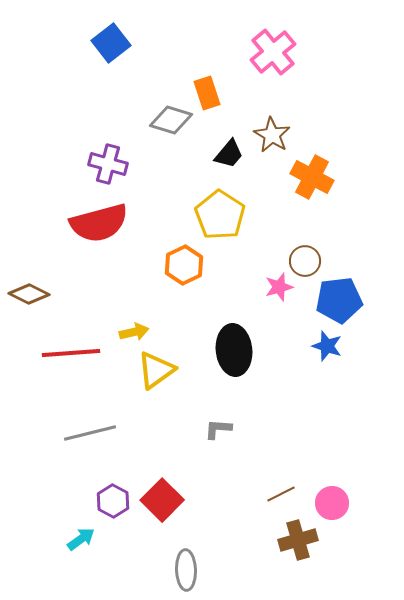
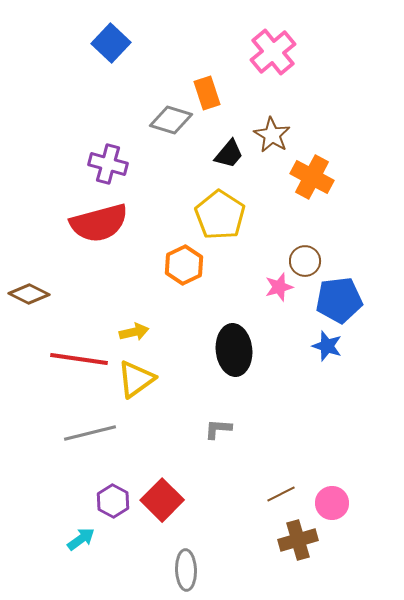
blue square: rotated 9 degrees counterclockwise
red line: moved 8 px right, 6 px down; rotated 12 degrees clockwise
yellow triangle: moved 20 px left, 9 px down
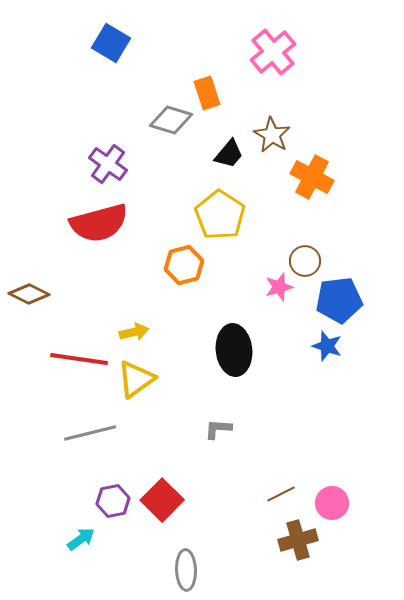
blue square: rotated 12 degrees counterclockwise
purple cross: rotated 21 degrees clockwise
orange hexagon: rotated 12 degrees clockwise
purple hexagon: rotated 20 degrees clockwise
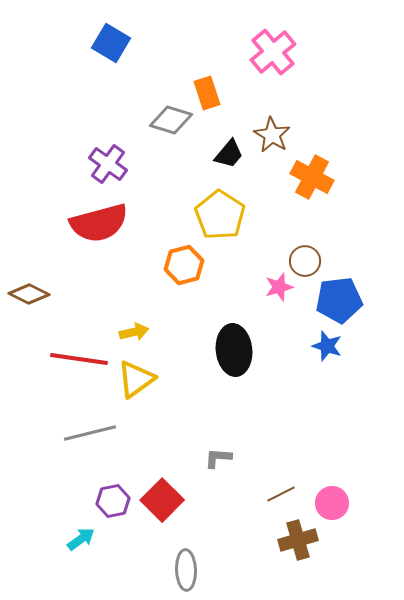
gray L-shape: moved 29 px down
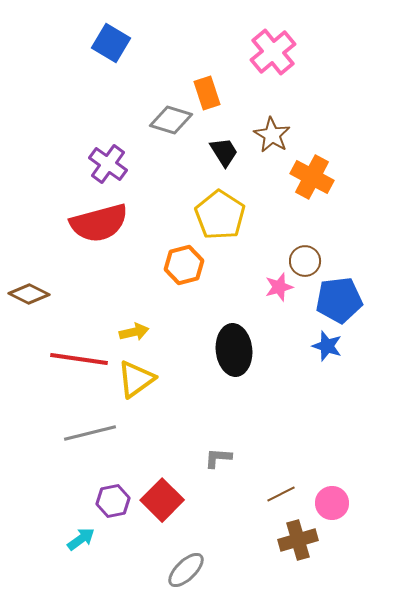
black trapezoid: moved 5 px left, 2 px up; rotated 72 degrees counterclockwise
gray ellipse: rotated 48 degrees clockwise
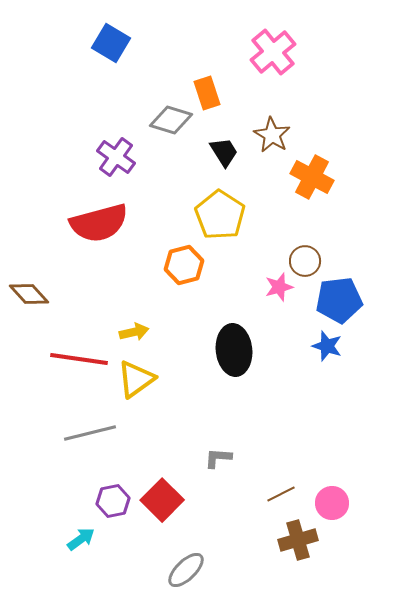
purple cross: moved 8 px right, 7 px up
brown diamond: rotated 21 degrees clockwise
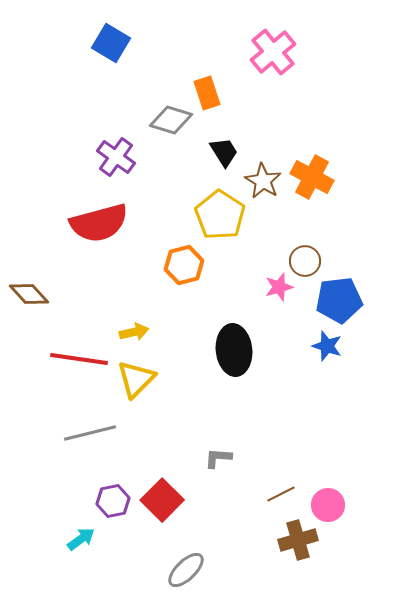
brown star: moved 9 px left, 46 px down
yellow triangle: rotated 9 degrees counterclockwise
pink circle: moved 4 px left, 2 px down
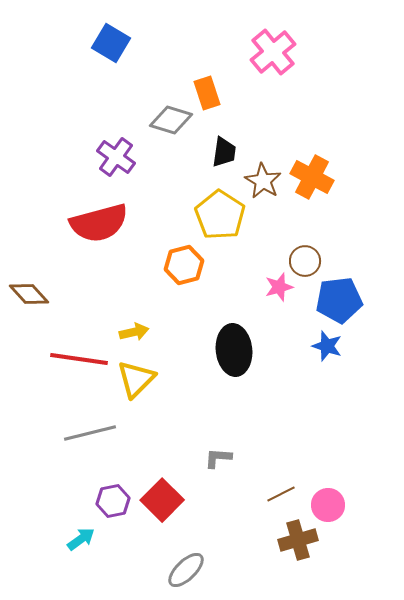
black trapezoid: rotated 40 degrees clockwise
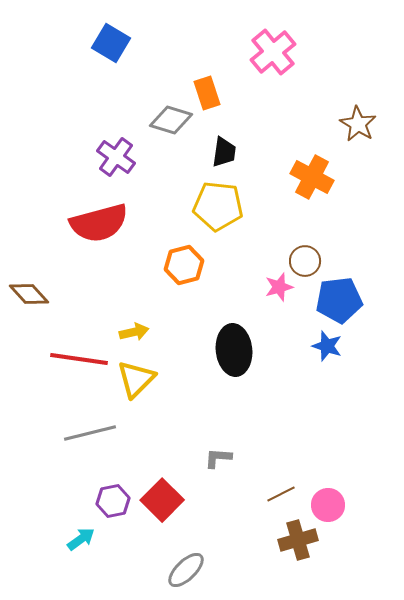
brown star: moved 95 px right, 57 px up
yellow pentagon: moved 2 px left, 9 px up; rotated 27 degrees counterclockwise
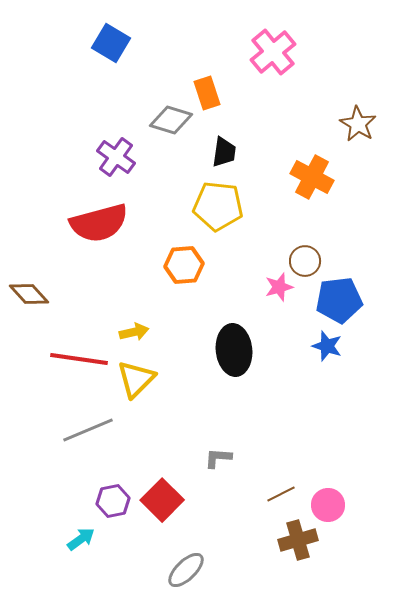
orange hexagon: rotated 9 degrees clockwise
gray line: moved 2 px left, 3 px up; rotated 9 degrees counterclockwise
